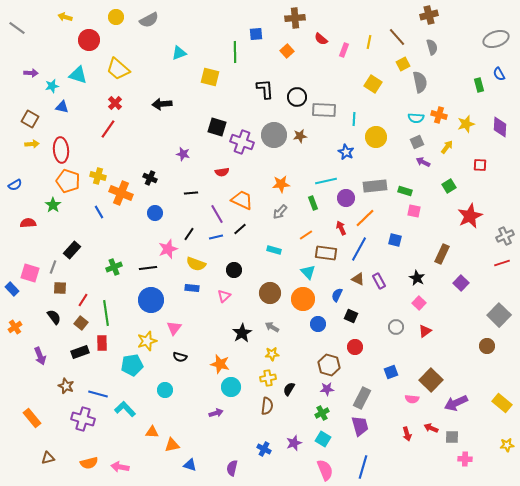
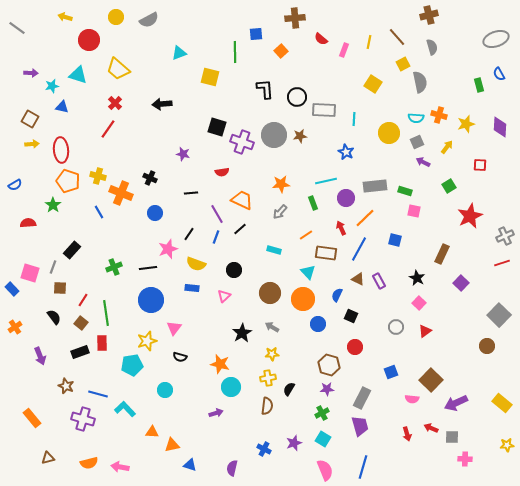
orange square at (287, 51): moved 6 px left
yellow circle at (376, 137): moved 13 px right, 4 px up
blue line at (216, 237): rotated 56 degrees counterclockwise
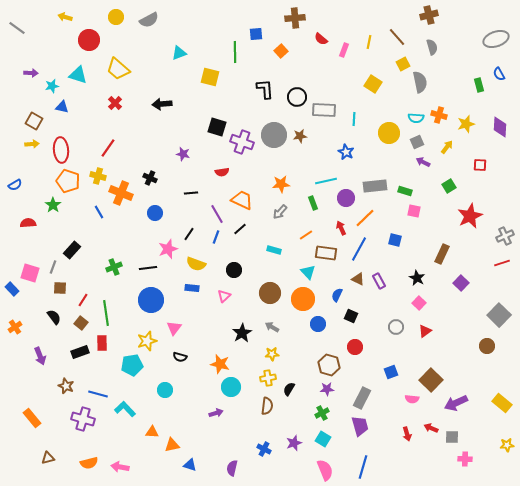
brown square at (30, 119): moved 4 px right, 2 px down
red line at (108, 129): moved 19 px down
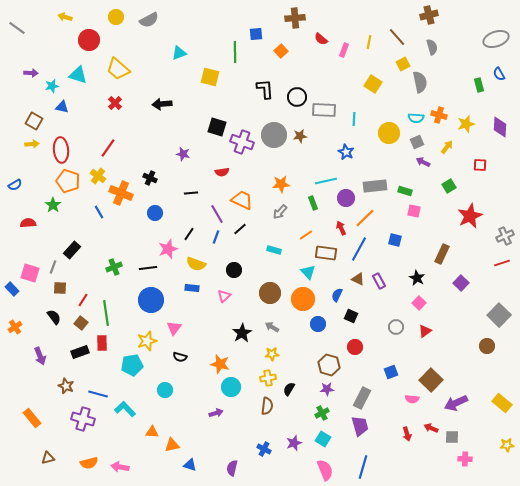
yellow cross at (98, 176): rotated 21 degrees clockwise
